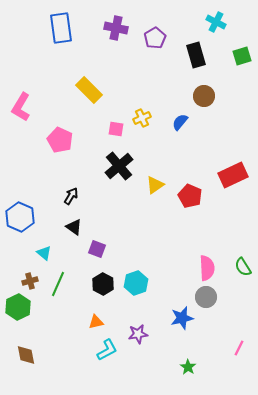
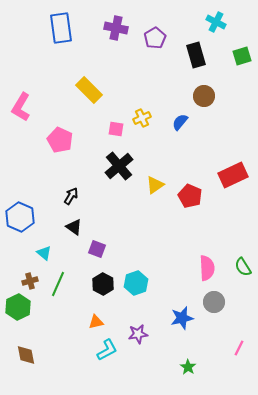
gray circle: moved 8 px right, 5 px down
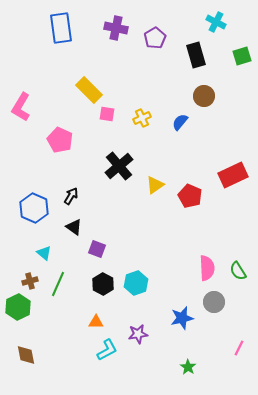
pink square: moved 9 px left, 15 px up
blue hexagon: moved 14 px right, 9 px up
green semicircle: moved 5 px left, 4 px down
orange triangle: rotated 14 degrees clockwise
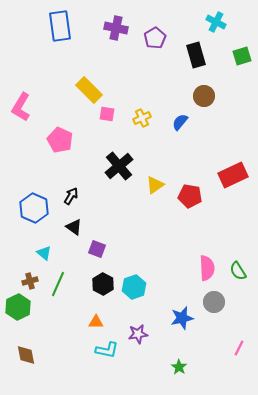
blue rectangle: moved 1 px left, 2 px up
red pentagon: rotated 15 degrees counterclockwise
cyan hexagon: moved 2 px left, 4 px down
cyan L-shape: rotated 40 degrees clockwise
green star: moved 9 px left
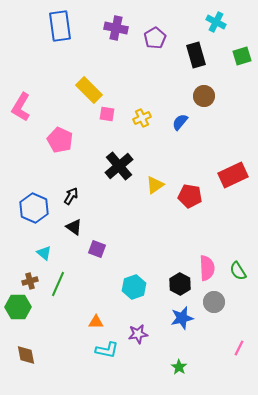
black hexagon: moved 77 px right
green hexagon: rotated 25 degrees clockwise
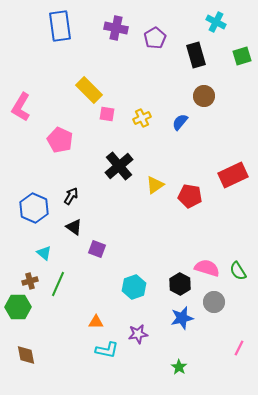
pink semicircle: rotated 70 degrees counterclockwise
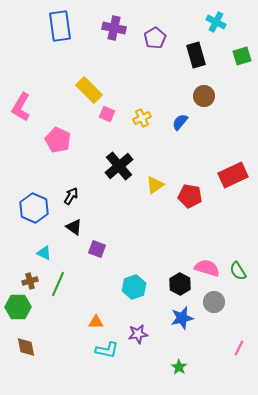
purple cross: moved 2 px left
pink square: rotated 14 degrees clockwise
pink pentagon: moved 2 px left
cyan triangle: rotated 14 degrees counterclockwise
brown diamond: moved 8 px up
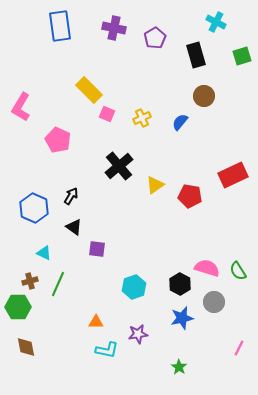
purple square: rotated 12 degrees counterclockwise
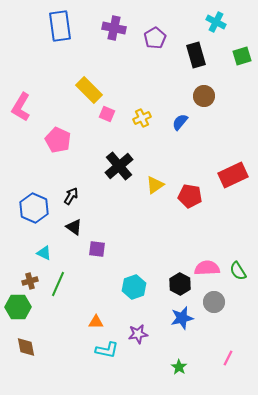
pink semicircle: rotated 20 degrees counterclockwise
pink line: moved 11 px left, 10 px down
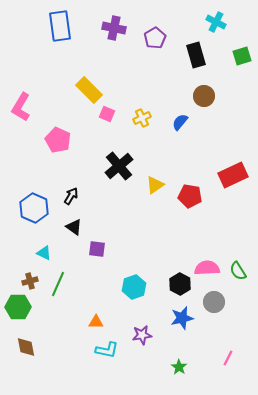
purple star: moved 4 px right, 1 px down
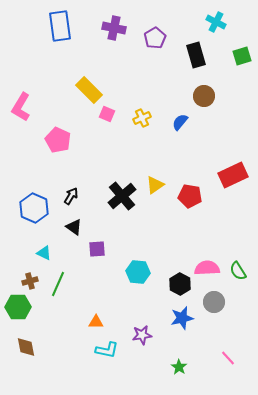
black cross: moved 3 px right, 30 px down
purple square: rotated 12 degrees counterclockwise
cyan hexagon: moved 4 px right, 15 px up; rotated 25 degrees clockwise
pink line: rotated 70 degrees counterclockwise
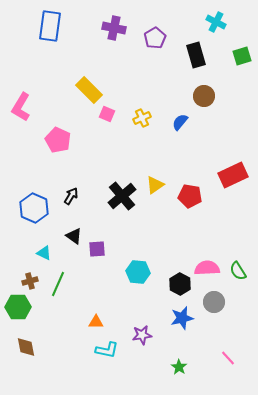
blue rectangle: moved 10 px left; rotated 16 degrees clockwise
black triangle: moved 9 px down
